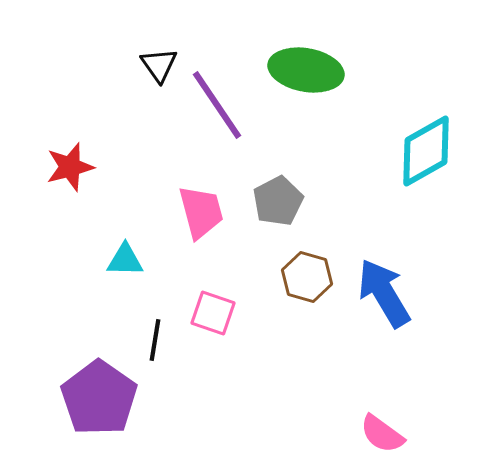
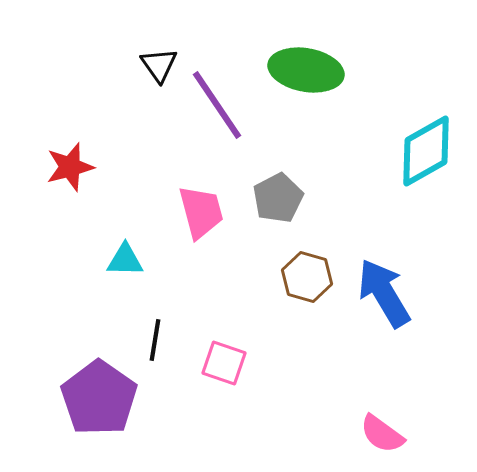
gray pentagon: moved 3 px up
pink square: moved 11 px right, 50 px down
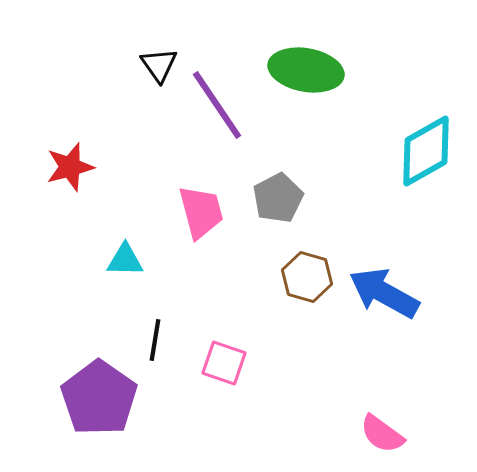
blue arrow: rotated 30 degrees counterclockwise
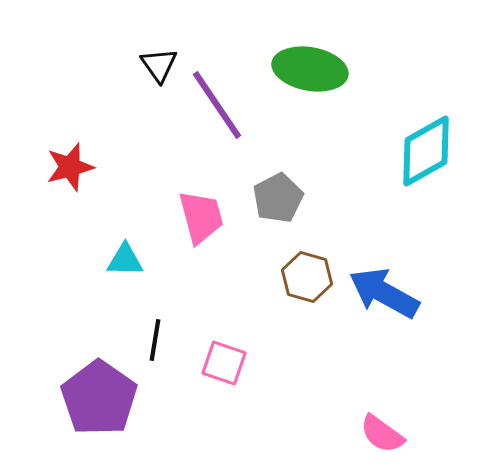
green ellipse: moved 4 px right, 1 px up
pink trapezoid: moved 5 px down
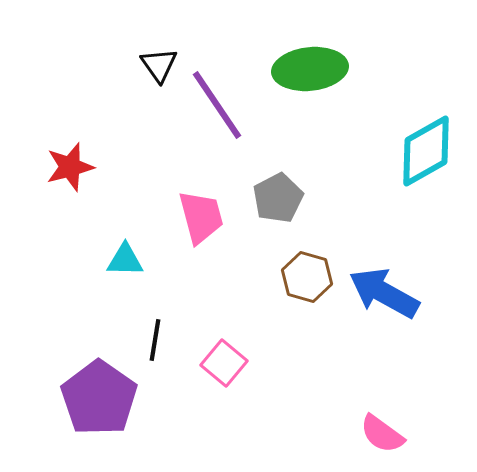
green ellipse: rotated 16 degrees counterclockwise
pink square: rotated 21 degrees clockwise
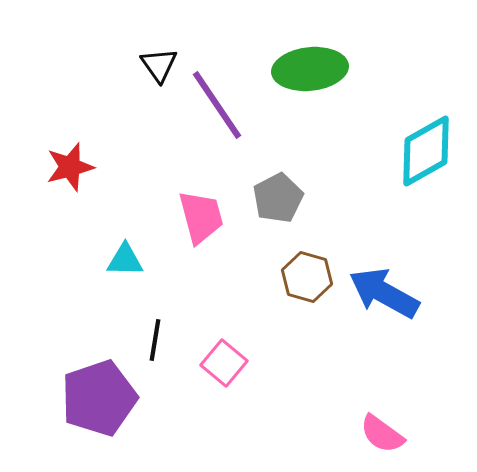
purple pentagon: rotated 18 degrees clockwise
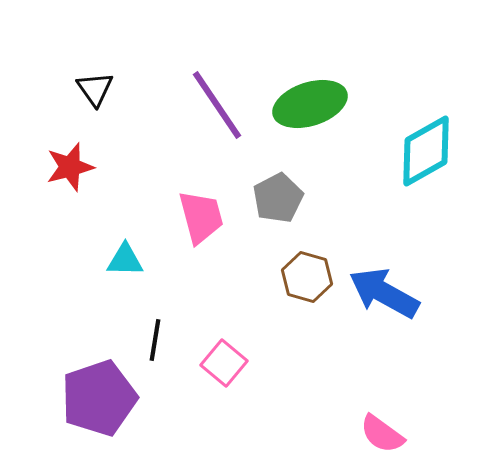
black triangle: moved 64 px left, 24 px down
green ellipse: moved 35 px down; rotated 12 degrees counterclockwise
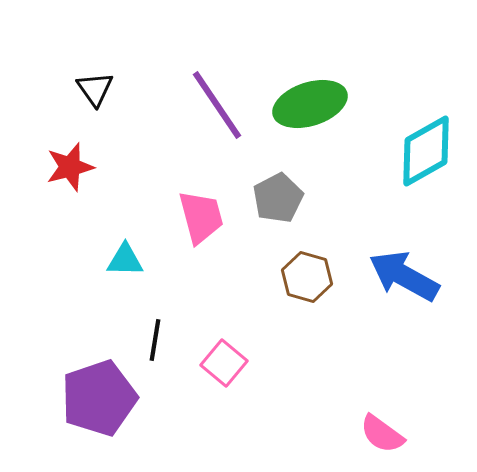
blue arrow: moved 20 px right, 17 px up
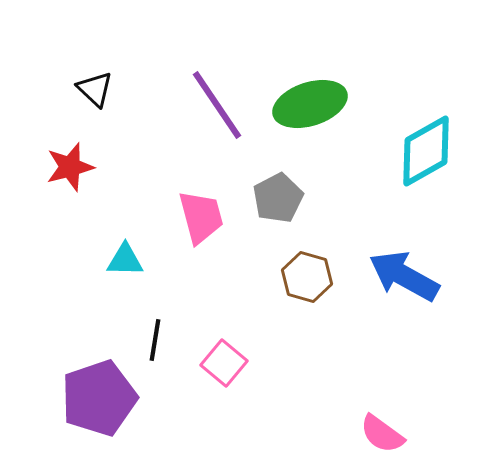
black triangle: rotated 12 degrees counterclockwise
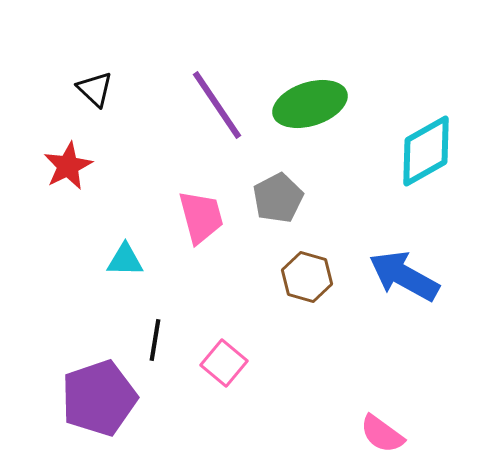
red star: moved 2 px left, 1 px up; rotated 12 degrees counterclockwise
